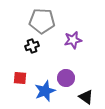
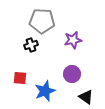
black cross: moved 1 px left, 1 px up
purple circle: moved 6 px right, 4 px up
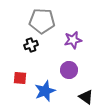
purple circle: moved 3 px left, 4 px up
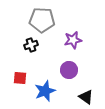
gray pentagon: moved 1 px up
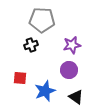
purple star: moved 1 px left, 5 px down
black triangle: moved 10 px left
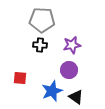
black cross: moved 9 px right; rotated 24 degrees clockwise
blue star: moved 7 px right
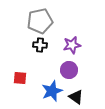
gray pentagon: moved 2 px left, 1 px down; rotated 15 degrees counterclockwise
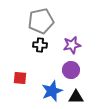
gray pentagon: moved 1 px right
purple circle: moved 2 px right
black triangle: rotated 35 degrees counterclockwise
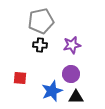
purple circle: moved 4 px down
